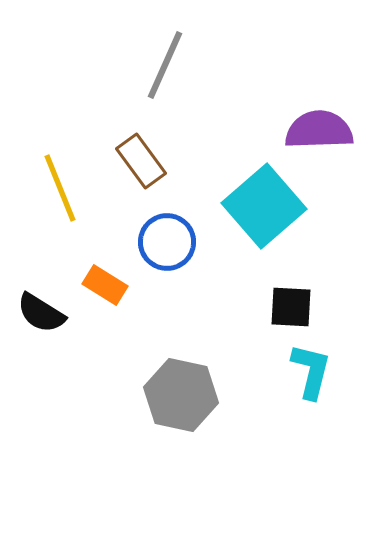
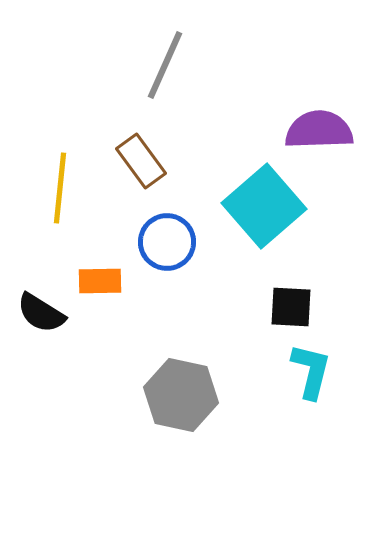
yellow line: rotated 28 degrees clockwise
orange rectangle: moved 5 px left, 4 px up; rotated 33 degrees counterclockwise
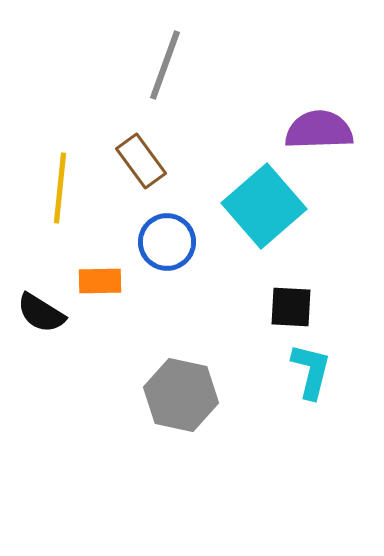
gray line: rotated 4 degrees counterclockwise
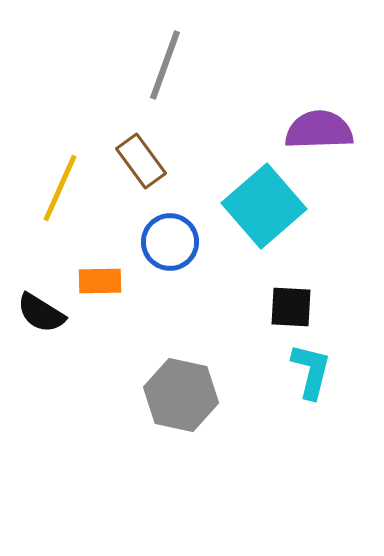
yellow line: rotated 18 degrees clockwise
blue circle: moved 3 px right
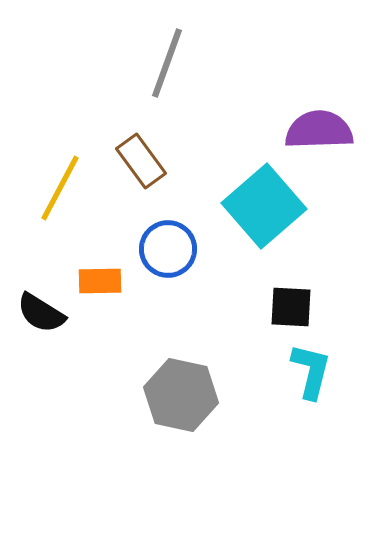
gray line: moved 2 px right, 2 px up
yellow line: rotated 4 degrees clockwise
blue circle: moved 2 px left, 7 px down
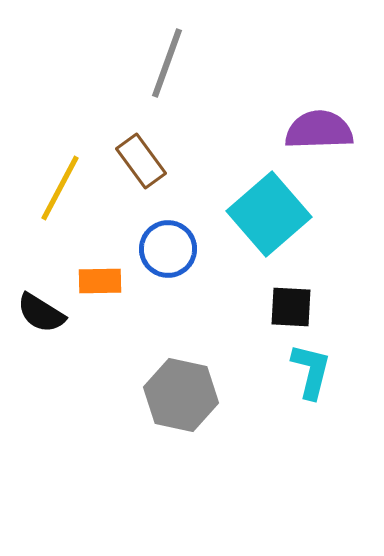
cyan square: moved 5 px right, 8 px down
